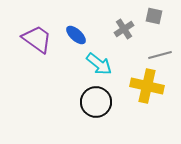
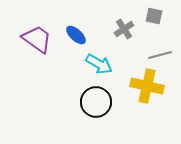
cyan arrow: rotated 8 degrees counterclockwise
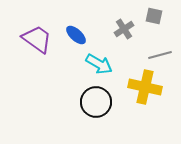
yellow cross: moved 2 px left, 1 px down
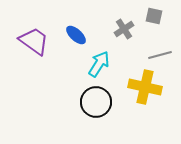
purple trapezoid: moved 3 px left, 2 px down
cyan arrow: rotated 88 degrees counterclockwise
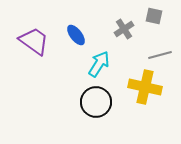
blue ellipse: rotated 10 degrees clockwise
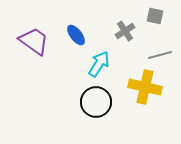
gray square: moved 1 px right
gray cross: moved 1 px right, 2 px down
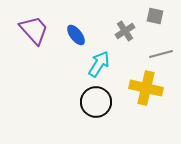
purple trapezoid: moved 11 px up; rotated 12 degrees clockwise
gray line: moved 1 px right, 1 px up
yellow cross: moved 1 px right, 1 px down
